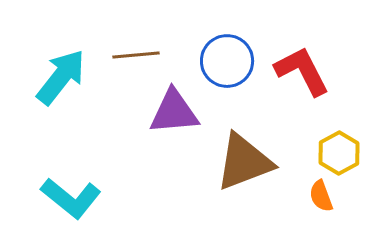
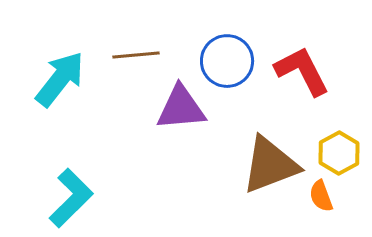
cyan arrow: moved 1 px left, 2 px down
purple triangle: moved 7 px right, 4 px up
brown triangle: moved 26 px right, 3 px down
cyan L-shape: rotated 84 degrees counterclockwise
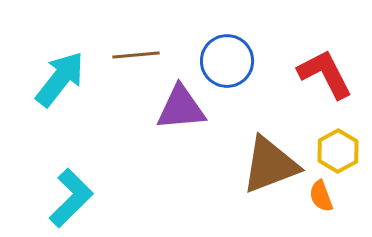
red L-shape: moved 23 px right, 3 px down
yellow hexagon: moved 1 px left, 2 px up
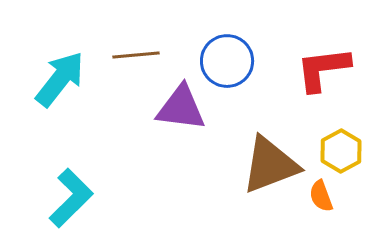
red L-shape: moved 2 px left, 5 px up; rotated 70 degrees counterclockwise
purple triangle: rotated 12 degrees clockwise
yellow hexagon: moved 3 px right
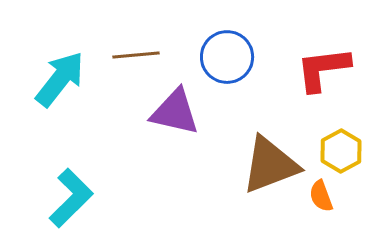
blue circle: moved 4 px up
purple triangle: moved 6 px left, 4 px down; rotated 6 degrees clockwise
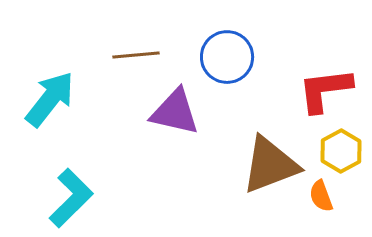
red L-shape: moved 2 px right, 21 px down
cyan arrow: moved 10 px left, 20 px down
